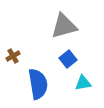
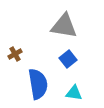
gray triangle: rotated 24 degrees clockwise
brown cross: moved 2 px right, 2 px up
cyan triangle: moved 9 px left, 10 px down; rotated 18 degrees clockwise
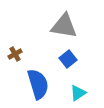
blue semicircle: rotated 8 degrees counterclockwise
cyan triangle: moved 4 px right; rotated 42 degrees counterclockwise
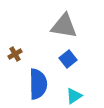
blue semicircle: rotated 16 degrees clockwise
cyan triangle: moved 4 px left, 3 px down
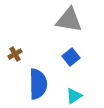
gray triangle: moved 5 px right, 6 px up
blue square: moved 3 px right, 2 px up
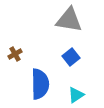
blue semicircle: moved 2 px right
cyan triangle: moved 2 px right, 1 px up
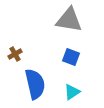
blue square: rotated 30 degrees counterclockwise
blue semicircle: moved 5 px left; rotated 12 degrees counterclockwise
cyan triangle: moved 4 px left, 3 px up
